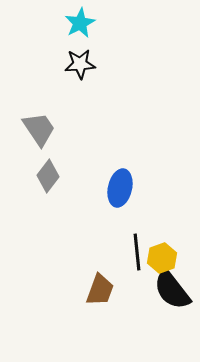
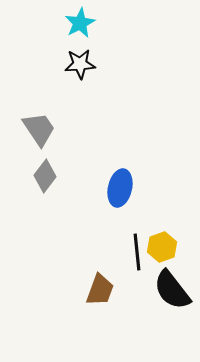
gray diamond: moved 3 px left
yellow hexagon: moved 11 px up
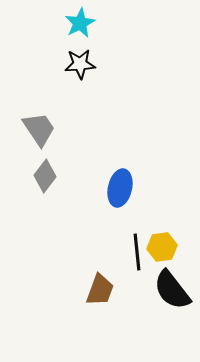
yellow hexagon: rotated 12 degrees clockwise
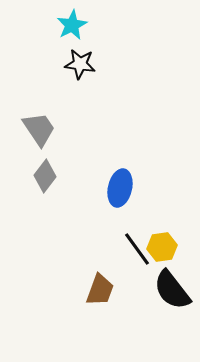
cyan star: moved 8 px left, 2 px down
black star: rotated 12 degrees clockwise
black line: moved 3 px up; rotated 30 degrees counterclockwise
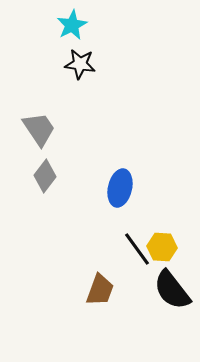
yellow hexagon: rotated 12 degrees clockwise
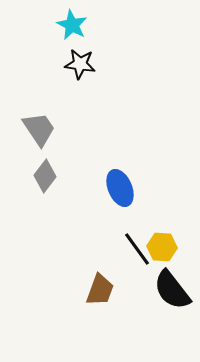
cyan star: rotated 16 degrees counterclockwise
blue ellipse: rotated 36 degrees counterclockwise
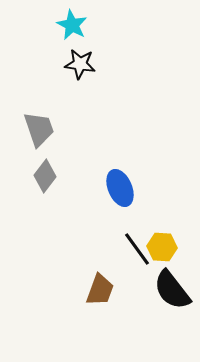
gray trapezoid: rotated 15 degrees clockwise
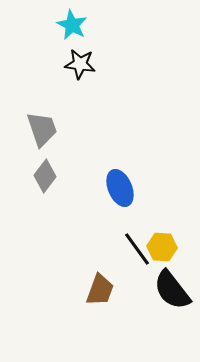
gray trapezoid: moved 3 px right
